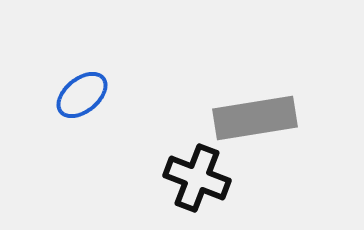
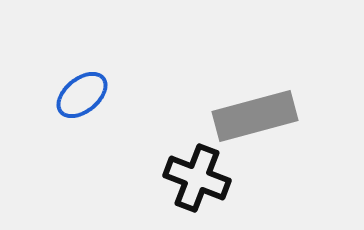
gray rectangle: moved 2 px up; rotated 6 degrees counterclockwise
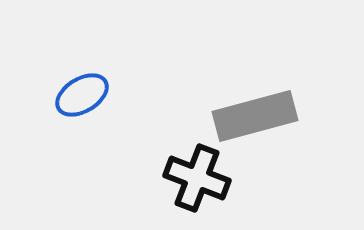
blue ellipse: rotated 8 degrees clockwise
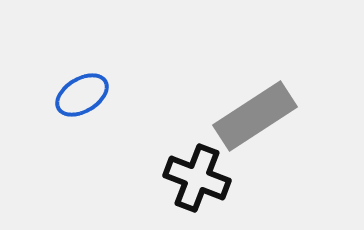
gray rectangle: rotated 18 degrees counterclockwise
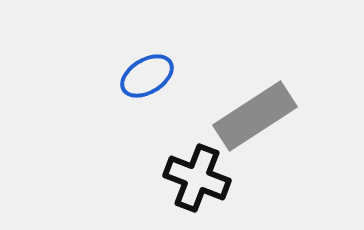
blue ellipse: moved 65 px right, 19 px up
